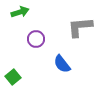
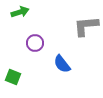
gray L-shape: moved 6 px right, 1 px up
purple circle: moved 1 px left, 4 px down
green square: rotated 28 degrees counterclockwise
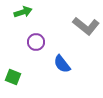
green arrow: moved 3 px right
gray L-shape: rotated 136 degrees counterclockwise
purple circle: moved 1 px right, 1 px up
